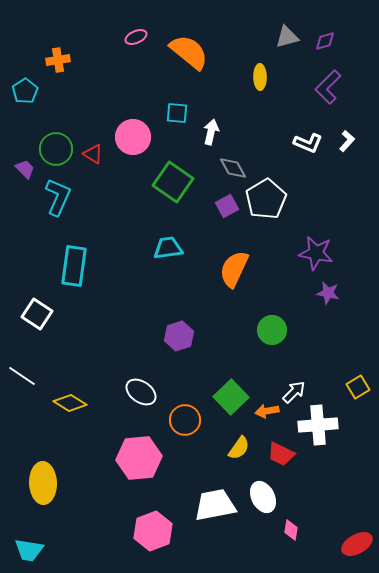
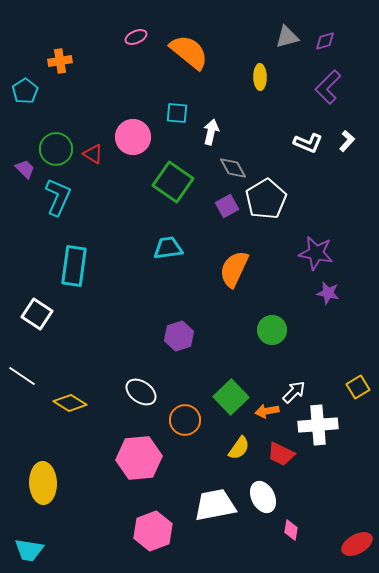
orange cross at (58, 60): moved 2 px right, 1 px down
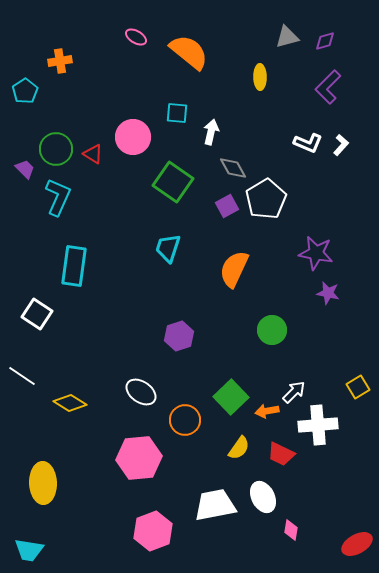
pink ellipse at (136, 37): rotated 55 degrees clockwise
white L-shape at (347, 141): moved 6 px left, 4 px down
cyan trapezoid at (168, 248): rotated 64 degrees counterclockwise
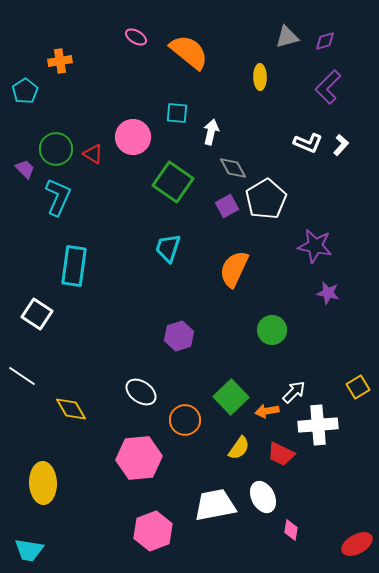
purple star at (316, 253): moved 1 px left, 7 px up
yellow diamond at (70, 403): moved 1 px right, 6 px down; rotated 28 degrees clockwise
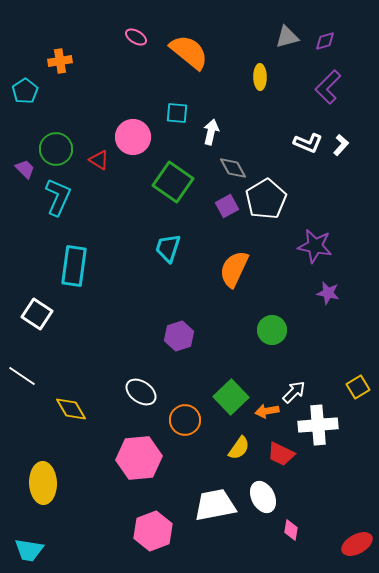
red triangle at (93, 154): moved 6 px right, 6 px down
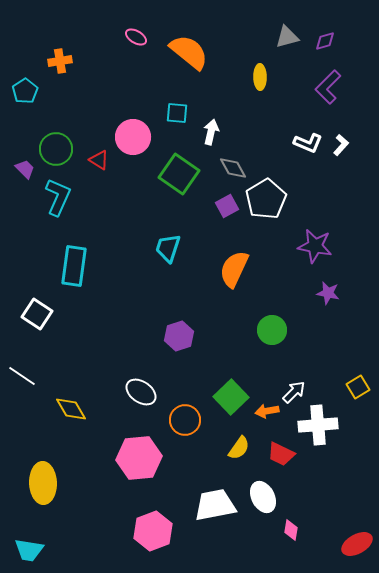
green square at (173, 182): moved 6 px right, 8 px up
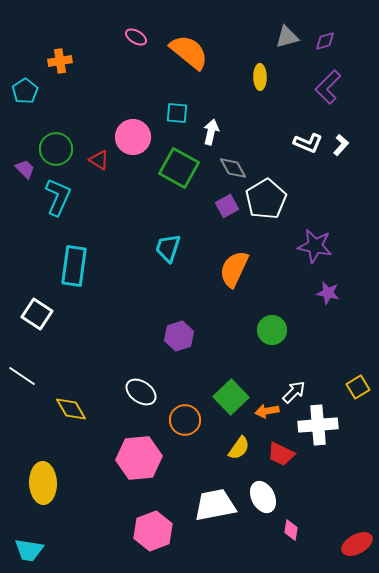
green square at (179, 174): moved 6 px up; rotated 6 degrees counterclockwise
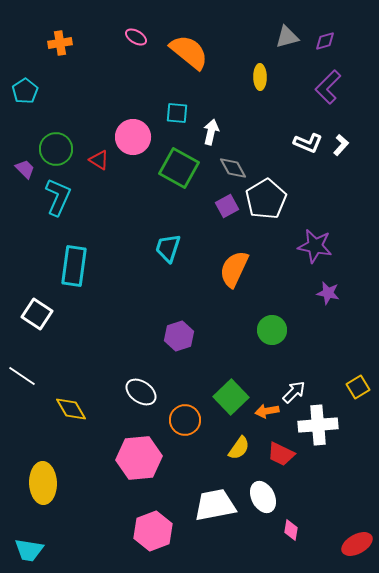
orange cross at (60, 61): moved 18 px up
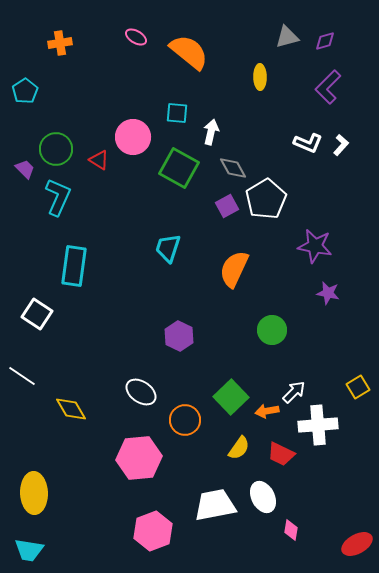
purple hexagon at (179, 336): rotated 16 degrees counterclockwise
yellow ellipse at (43, 483): moved 9 px left, 10 px down
